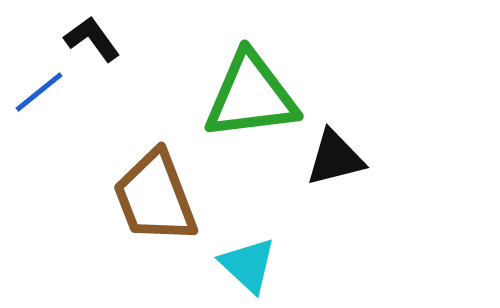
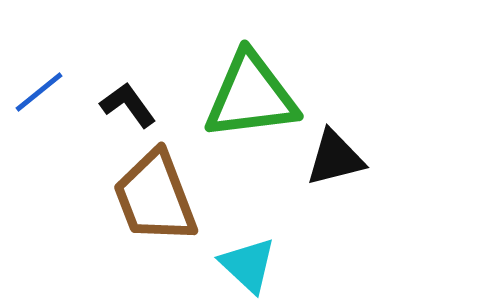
black L-shape: moved 36 px right, 66 px down
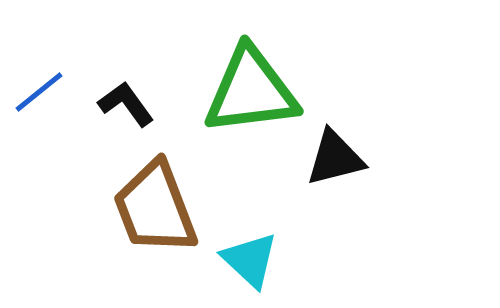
green triangle: moved 5 px up
black L-shape: moved 2 px left, 1 px up
brown trapezoid: moved 11 px down
cyan triangle: moved 2 px right, 5 px up
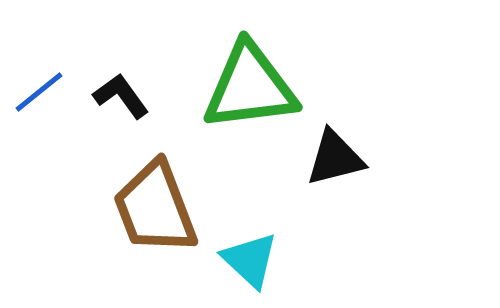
green triangle: moved 1 px left, 4 px up
black L-shape: moved 5 px left, 8 px up
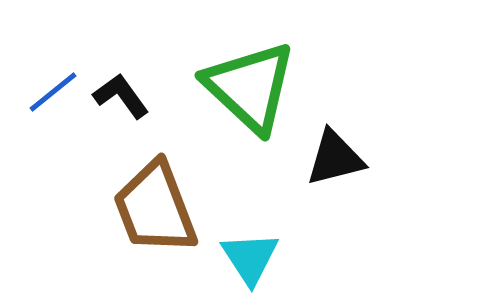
green triangle: rotated 50 degrees clockwise
blue line: moved 14 px right
cyan triangle: moved 2 px up; rotated 14 degrees clockwise
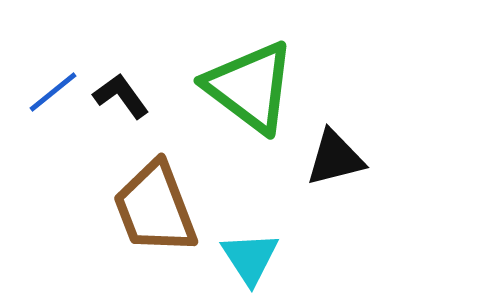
green triangle: rotated 6 degrees counterclockwise
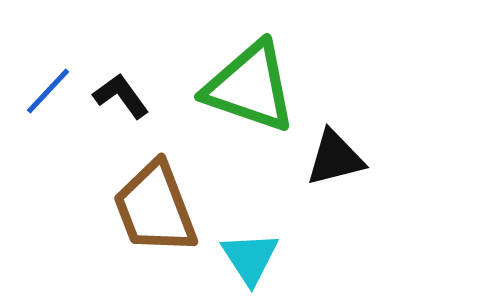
green triangle: rotated 18 degrees counterclockwise
blue line: moved 5 px left, 1 px up; rotated 8 degrees counterclockwise
